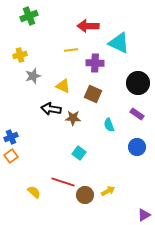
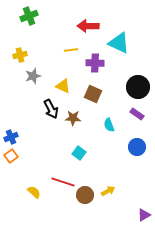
black circle: moved 4 px down
black arrow: rotated 126 degrees counterclockwise
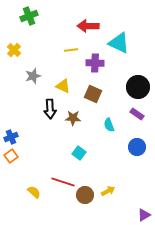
yellow cross: moved 6 px left, 5 px up; rotated 32 degrees counterclockwise
black arrow: moved 1 px left; rotated 24 degrees clockwise
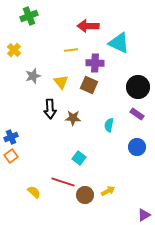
yellow triangle: moved 2 px left, 4 px up; rotated 28 degrees clockwise
brown square: moved 4 px left, 9 px up
cyan semicircle: rotated 32 degrees clockwise
cyan square: moved 5 px down
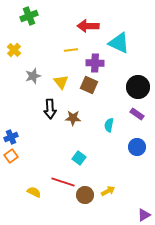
yellow semicircle: rotated 16 degrees counterclockwise
